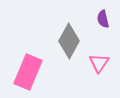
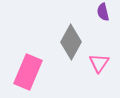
purple semicircle: moved 7 px up
gray diamond: moved 2 px right, 1 px down
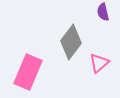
gray diamond: rotated 8 degrees clockwise
pink triangle: rotated 15 degrees clockwise
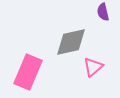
gray diamond: rotated 40 degrees clockwise
pink triangle: moved 6 px left, 4 px down
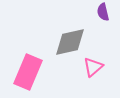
gray diamond: moved 1 px left
